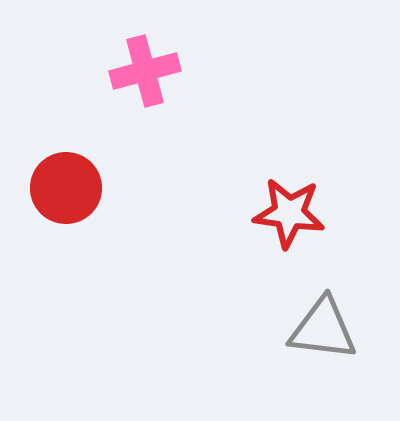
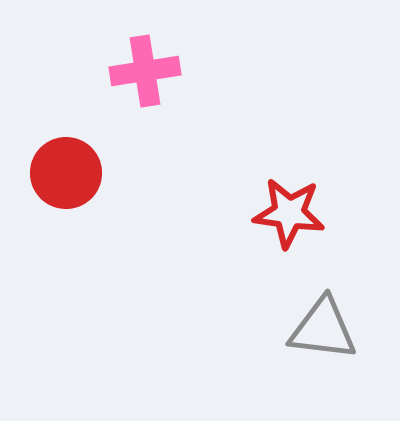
pink cross: rotated 6 degrees clockwise
red circle: moved 15 px up
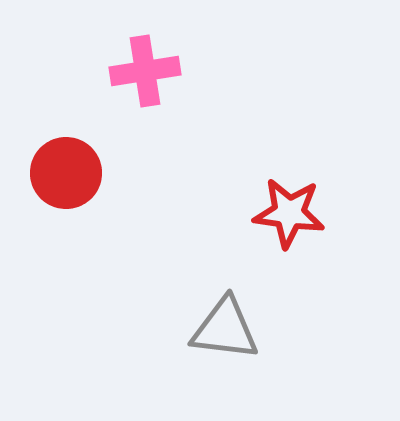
gray triangle: moved 98 px left
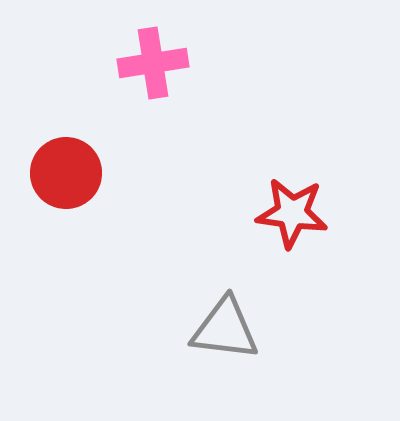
pink cross: moved 8 px right, 8 px up
red star: moved 3 px right
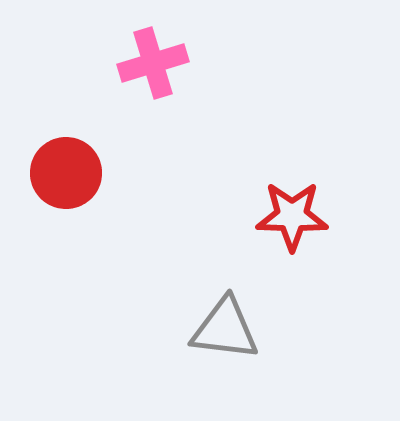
pink cross: rotated 8 degrees counterclockwise
red star: moved 3 px down; rotated 6 degrees counterclockwise
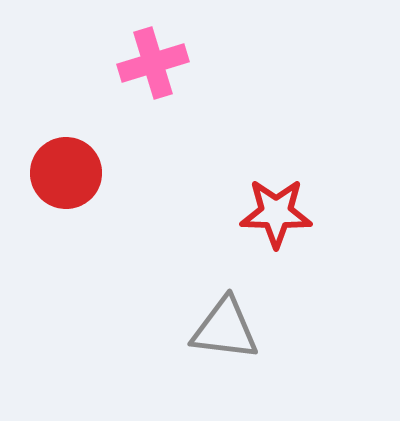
red star: moved 16 px left, 3 px up
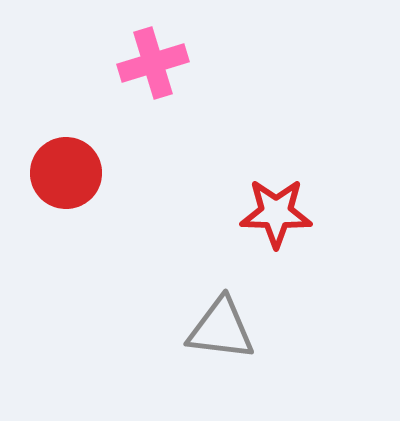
gray triangle: moved 4 px left
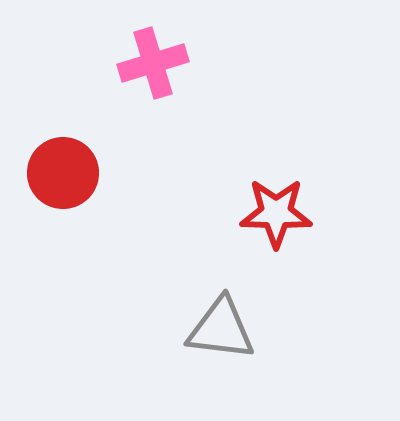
red circle: moved 3 px left
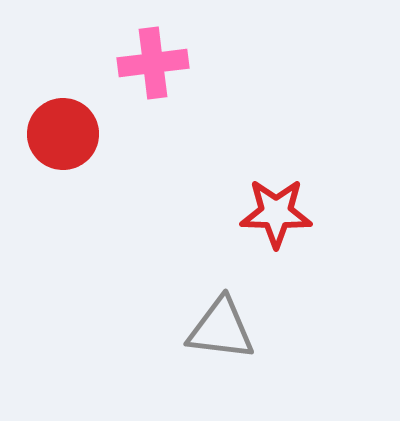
pink cross: rotated 10 degrees clockwise
red circle: moved 39 px up
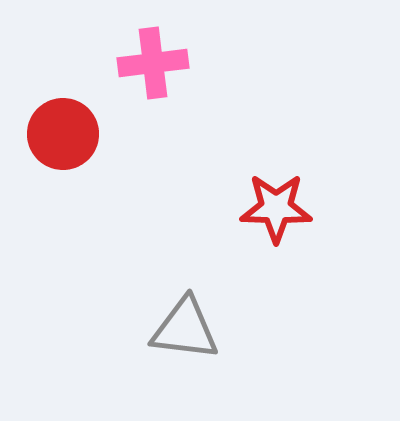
red star: moved 5 px up
gray triangle: moved 36 px left
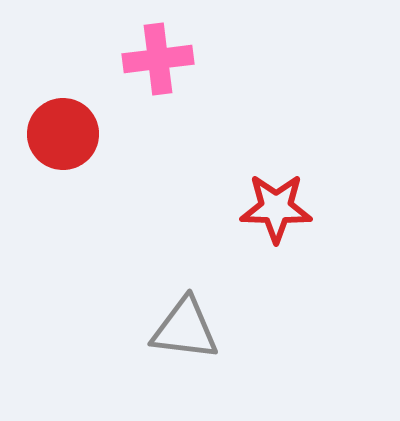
pink cross: moved 5 px right, 4 px up
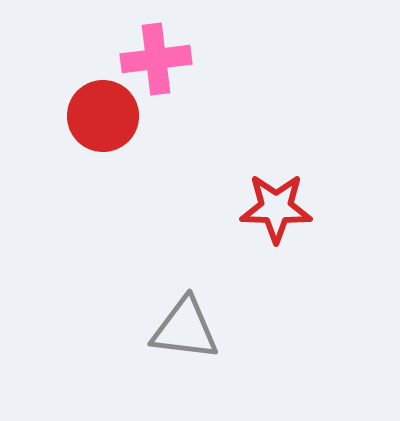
pink cross: moved 2 px left
red circle: moved 40 px right, 18 px up
